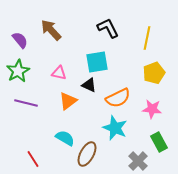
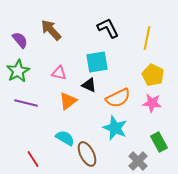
yellow pentagon: moved 1 px left, 2 px down; rotated 25 degrees counterclockwise
pink star: moved 6 px up
brown ellipse: rotated 55 degrees counterclockwise
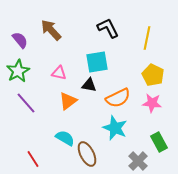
black triangle: rotated 14 degrees counterclockwise
purple line: rotated 35 degrees clockwise
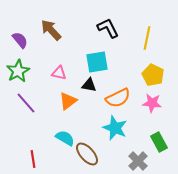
brown ellipse: rotated 15 degrees counterclockwise
red line: rotated 24 degrees clockwise
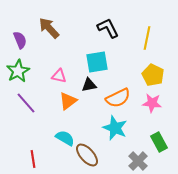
brown arrow: moved 2 px left, 2 px up
purple semicircle: rotated 18 degrees clockwise
pink triangle: moved 3 px down
black triangle: rotated 21 degrees counterclockwise
brown ellipse: moved 1 px down
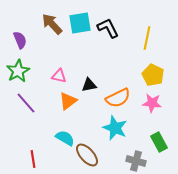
brown arrow: moved 3 px right, 4 px up
cyan square: moved 17 px left, 39 px up
gray cross: moved 2 px left; rotated 30 degrees counterclockwise
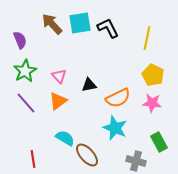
green star: moved 7 px right
pink triangle: rotated 35 degrees clockwise
orange triangle: moved 10 px left
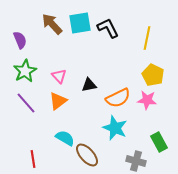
pink star: moved 5 px left, 3 px up
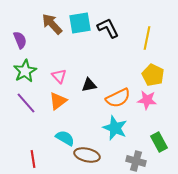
brown ellipse: rotated 35 degrees counterclockwise
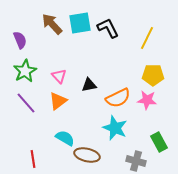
yellow line: rotated 15 degrees clockwise
yellow pentagon: rotated 25 degrees counterclockwise
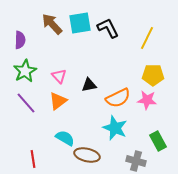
purple semicircle: rotated 24 degrees clockwise
green rectangle: moved 1 px left, 1 px up
